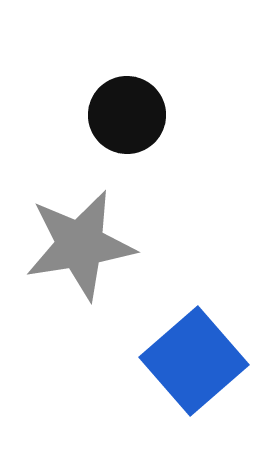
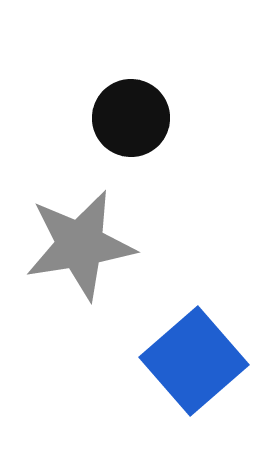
black circle: moved 4 px right, 3 px down
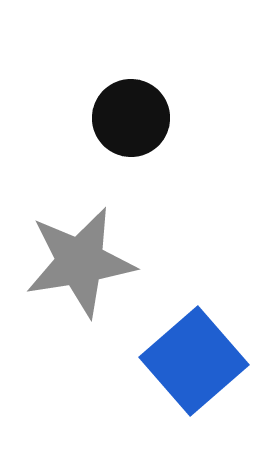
gray star: moved 17 px down
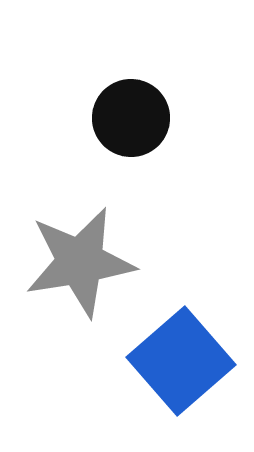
blue square: moved 13 px left
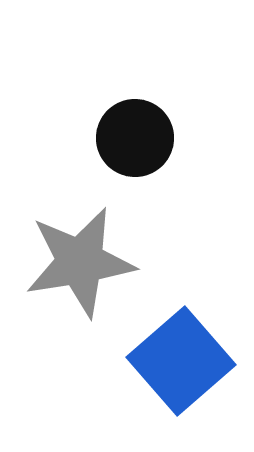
black circle: moved 4 px right, 20 px down
